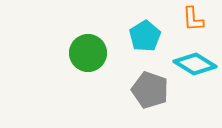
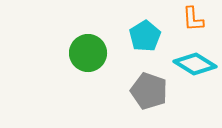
gray pentagon: moved 1 px left, 1 px down
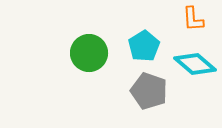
cyan pentagon: moved 1 px left, 10 px down
green circle: moved 1 px right
cyan diamond: rotated 9 degrees clockwise
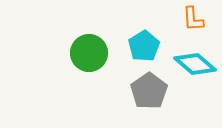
gray pentagon: rotated 18 degrees clockwise
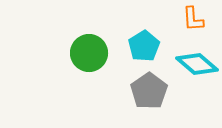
cyan diamond: moved 2 px right
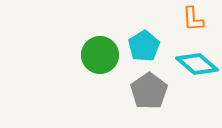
green circle: moved 11 px right, 2 px down
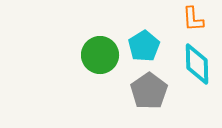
cyan diamond: rotated 48 degrees clockwise
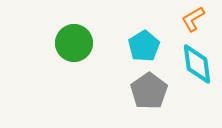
orange L-shape: rotated 64 degrees clockwise
green circle: moved 26 px left, 12 px up
cyan diamond: rotated 6 degrees counterclockwise
